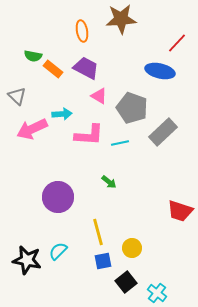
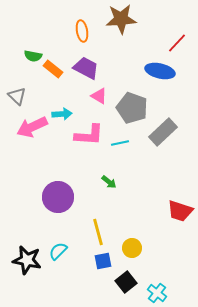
pink arrow: moved 2 px up
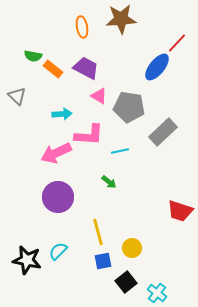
orange ellipse: moved 4 px up
blue ellipse: moved 3 px left, 4 px up; rotated 64 degrees counterclockwise
gray pentagon: moved 3 px left, 1 px up; rotated 12 degrees counterclockwise
pink arrow: moved 24 px right, 26 px down
cyan line: moved 8 px down
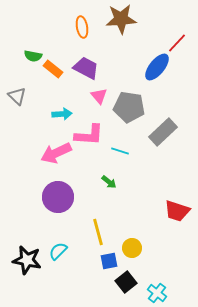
pink triangle: rotated 18 degrees clockwise
cyan line: rotated 30 degrees clockwise
red trapezoid: moved 3 px left
blue square: moved 6 px right
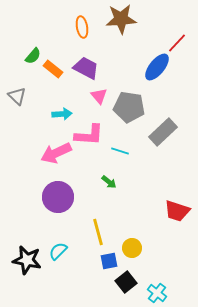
green semicircle: rotated 60 degrees counterclockwise
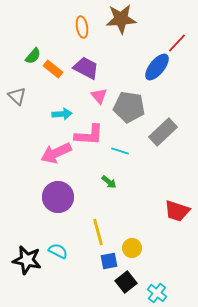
cyan semicircle: rotated 72 degrees clockwise
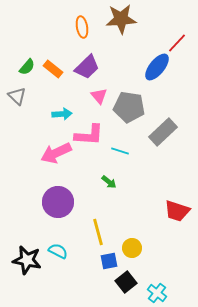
green semicircle: moved 6 px left, 11 px down
purple trapezoid: moved 1 px right, 1 px up; rotated 108 degrees clockwise
purple circle: moved 5 px down
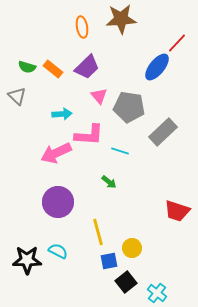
green semicircle: rotated 66 degrees clockwise
black star: rotated 12 degrees counterclockwise
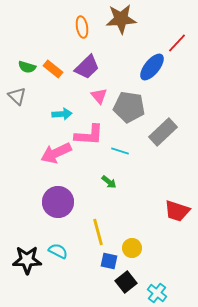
blue ellipse: moved 5 px left
blue square: rotated 24 degrees clockwise
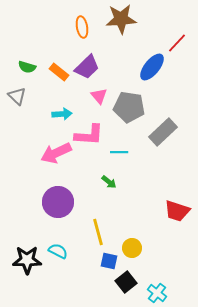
orange rectangle: moved 6 px right, 3 px down
cyan line: moved 1 px left, 1 px down; rotated 18 degrees counterclockwise
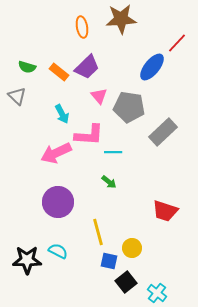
cyan arrow: rotated 66 degrees clockwise
cyan line: moved 6 px left
red trapezoid: moved 12 px left
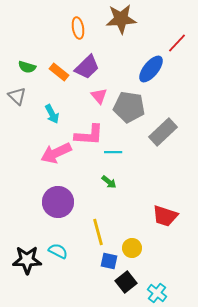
orange ellipse: moved 4 px left, 1 px down
blue ellipse: moved 1 px left, 2 px down
cyan arrow: moved 10 px left
red trapezoid: moved 5 px down
